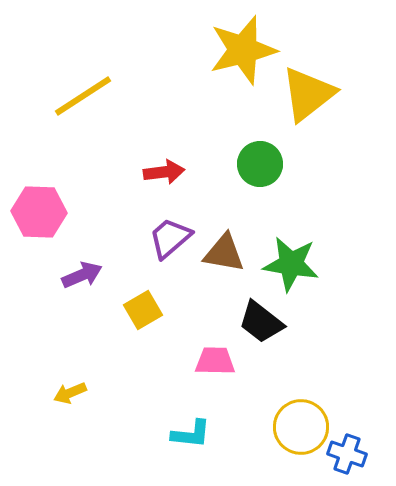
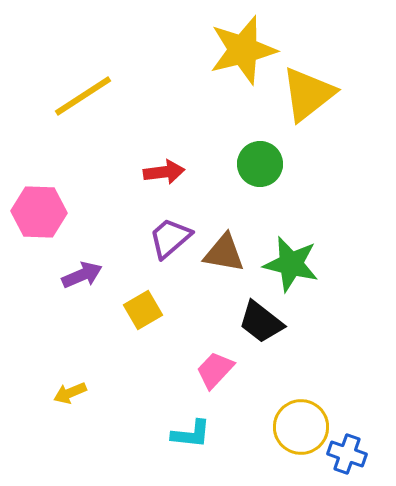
green star: rotated 4 degrees clockwise
pink trapezoid: moved 9 px down; rotated 48 degrees counterclockwise
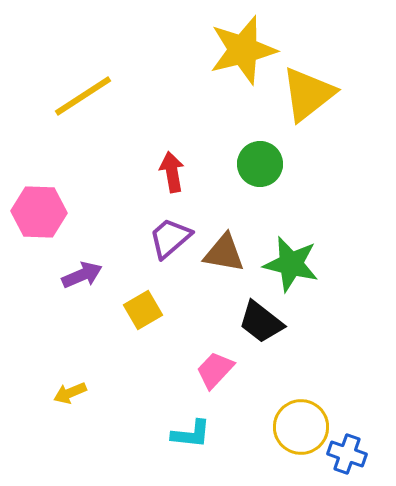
red arrow: moved 8 px right; rotated 93 degrees counterclockwise
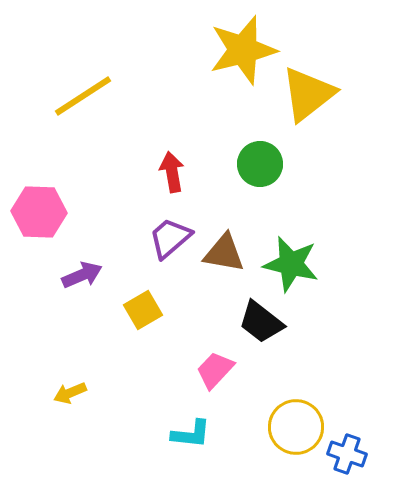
yellow circle: moved 5 px left
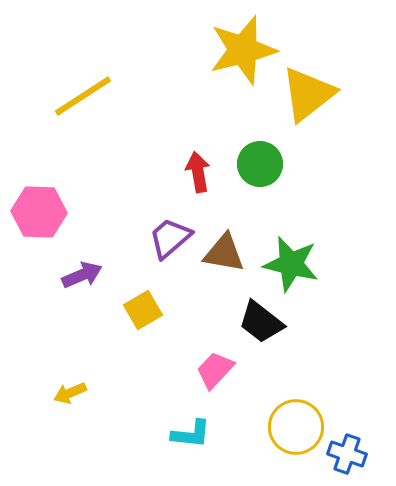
red arrow: moved 26 px right
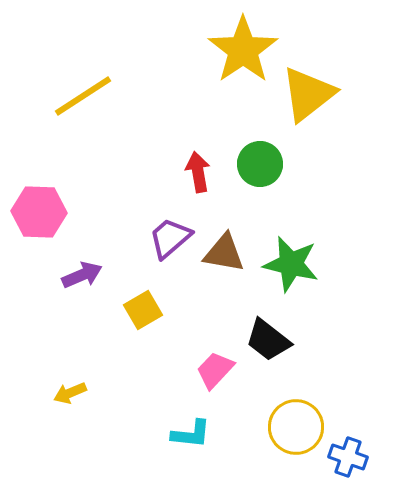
yellow star: rotated 20 degrees counterclockwise
black trapezoid: moved 7 px right, 18 px down
blue cross: moved 1 px right, 3 px down
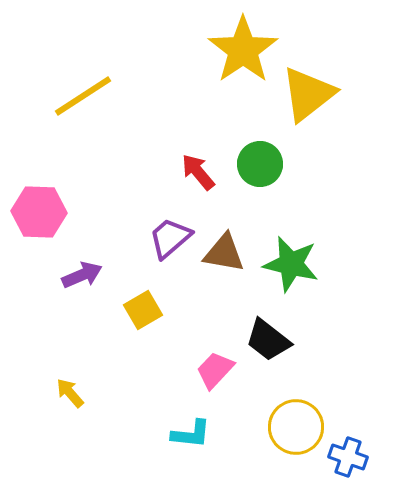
red arrow: rotated 30 degrees counterclockwise
yellow arrow: rotated 72 degrees clockwise
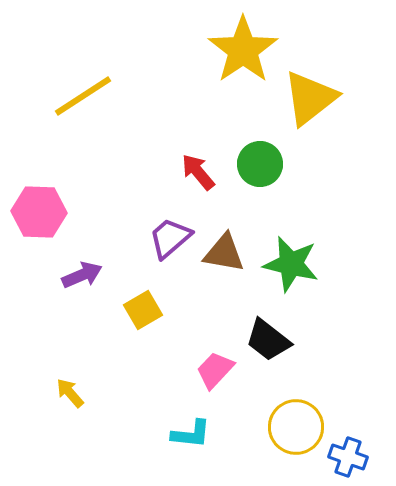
yellow triangle: moved 2 px right, 4 px down
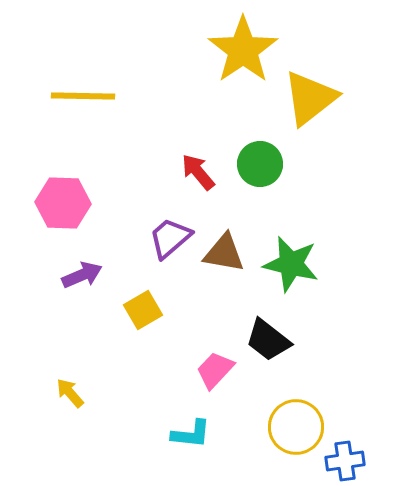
yellow line: rotated 34 degrees clockwise
pink hexagon: moved 24 px right, 9 px up
blue cross: moved 3 px left, 4 px down; rotated 27 degrees counterclockwise
